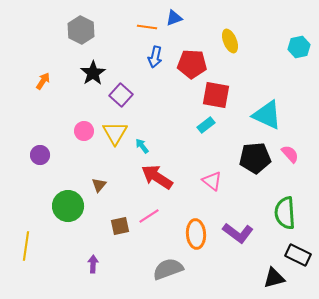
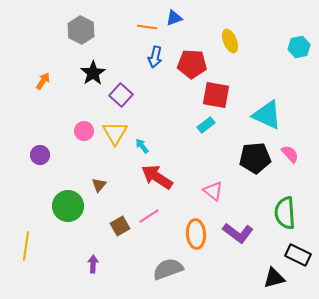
pink triangle: moved 1 px right, 10 px down
brown square: rotated 18 degrees counterclockwise
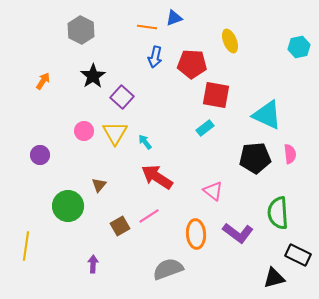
black star: moved 3 px down
purple square: moved 1 px right, 2 px down
cyan rectangle: moved 1 px left, 3 px down
cyan arrow: moved 3 px right, 4 px up
pink semicircle: rotated 36 degrees clockwise
green semicircle: moved 7 px left
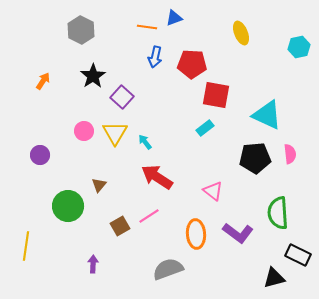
yellow ellipse: moved 11 px right, 8 px up
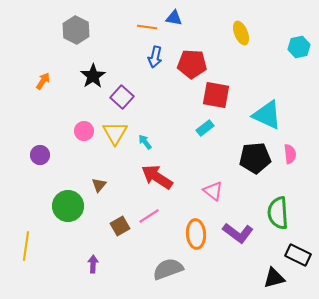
blue triangle: rotated 30 degrees clockwise
gray hexagon: moved 5 px left
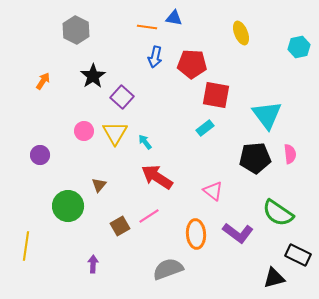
cyan triangle: rotated 28 degrees clockwise
green semicircle: rotated 52 degrees counterclockwise
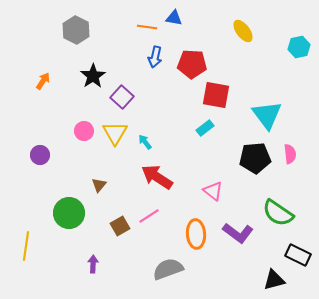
yellow ellipse: moved 2 px right, 2 px up; rotated 15 degrees counterclockwise
green circle: moved 1 px right, 7 px down
black triangle: moved 2 px down
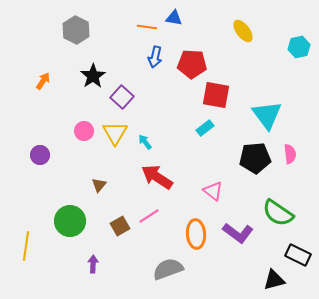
green circle: moved 1 px right, 8 px down
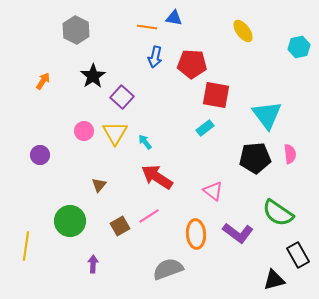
black rectangle: rotated 35 degrees clockwise
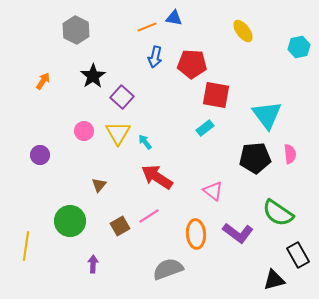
orange line: rotated 30 degrees counterclockwise
yellow triangle: moved 3 px right
